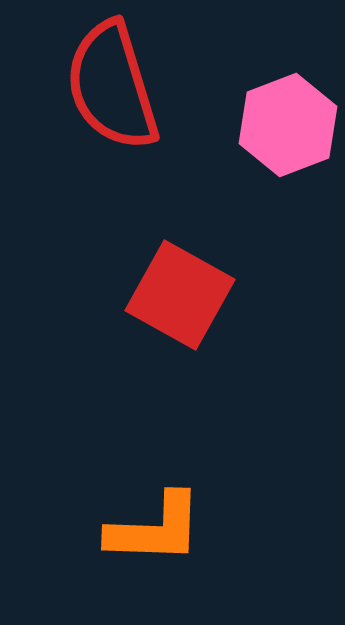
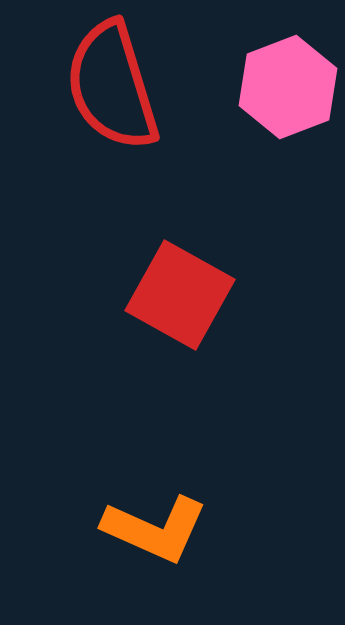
pink hexagon: moved 38 px up
orange L-shape: rotated 22 degrees clockwise
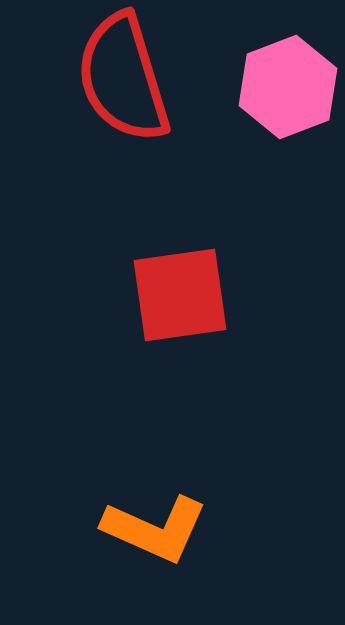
red semicircle: moved 11 px right, 8 px up
red square: rotated 37 degrees counterclockwise
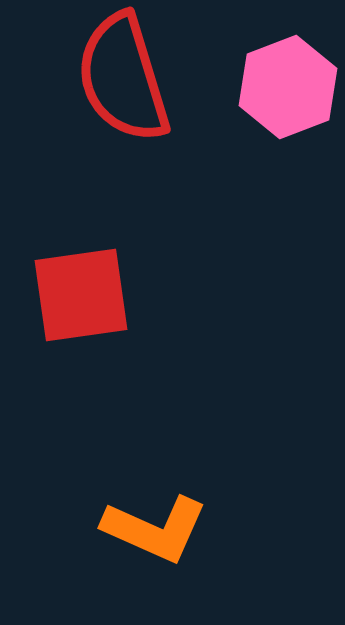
red square: moved 99 px left
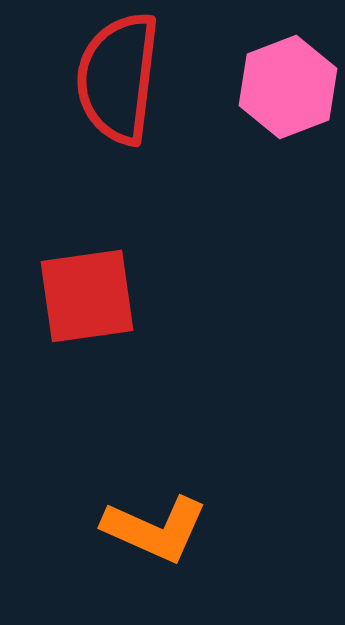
red semicircle: moved 5 px left; rotated 24 degrees clockwise
red square: moved 6 px right, 1 px down
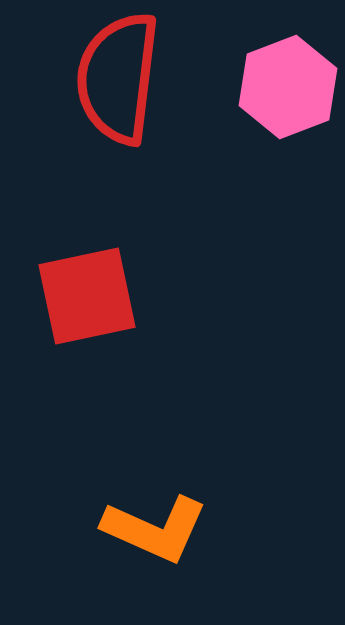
red square: rotated 4 degrees counterclockwise
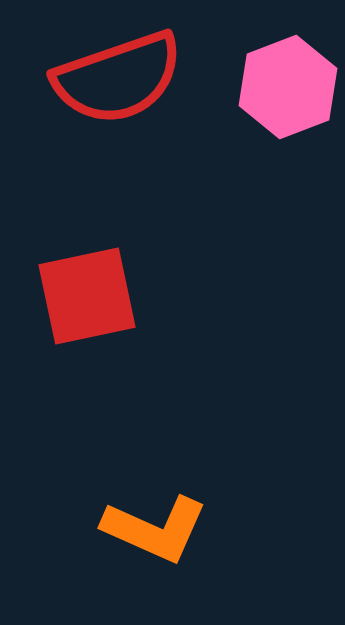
red semicircle: rotated 116 degrees counterclockwise
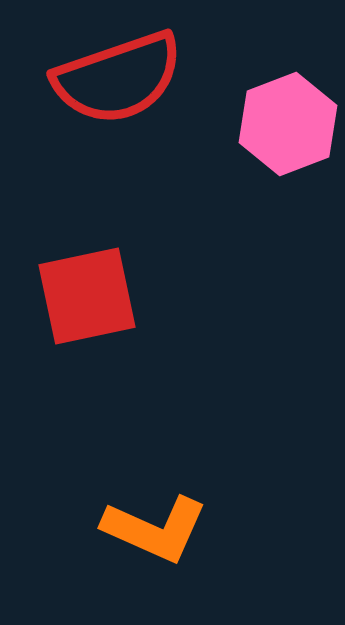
pink hexagon: moved 37 px down
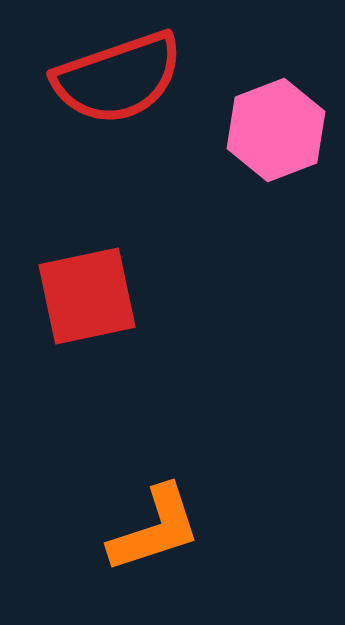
pink hexagon: moved 12 px left, 6 px down
orange L-shape: rotated 42 degrees counterclockwise
